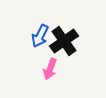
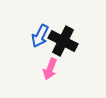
black cross: moved 1 px left; rotated 28 degrees counterclockwise
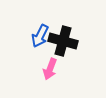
black cross: rotated 12 degrees counterclockwise
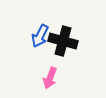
pink arrow: moved 9 px down
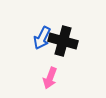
blue arrow: moved 2 px right, 2 px down
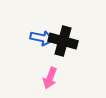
blue arrow: rotated 105 degrees counterclockwise
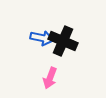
black cross: rotated 8 degrees clockwise
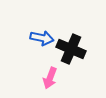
black cross: moved 8 px right, 8 px down
